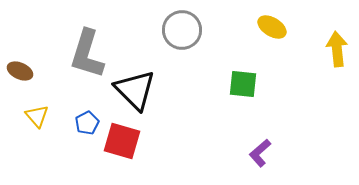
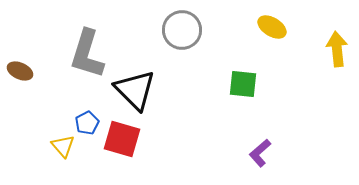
yellow triangle: moved 26 px right, 30 px down
red square: moved 2 px up
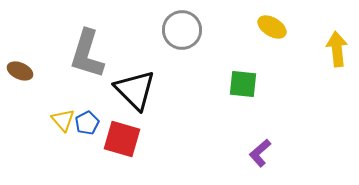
yellow triangle: moved 26 px up
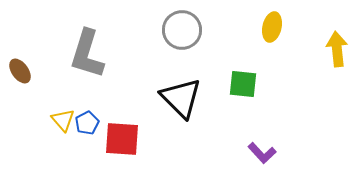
yellow ellipse: rotated 72 degrees clockwise
brown ellipse: rotated 30 degrees clockwise
black triangle: moved 46 px right, 8 px down
red square: rotated 12 degrees counterclockwise
purple L-shape: moved 2 px right; rotated 92 degrees counterclockwise
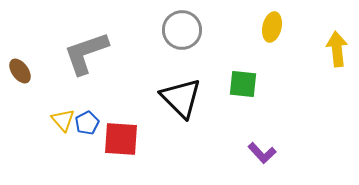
gray L-shape: moved 1 px left, 1 px up; rotated 54 degrees clockwise
red square: moved 1 px left
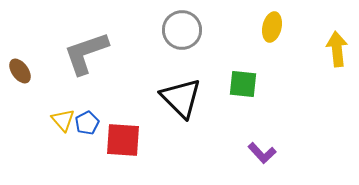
red square: moved 2 px right, 1 px down
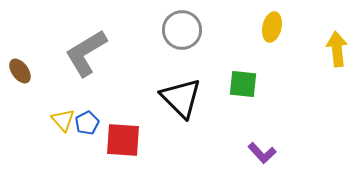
gray L-shape: rotated 12 degrees counterclockwise
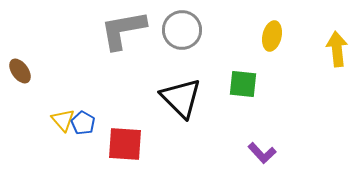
yellow ellipse: moved 9 px down
gray L-shape: moved 37 px right, 23 px up; rotated 21 degrees clockwise
blue pentagon: moved 4 px left; rotated 15 degrees counterclockwise
red square: moved 2 px right, 4 px down
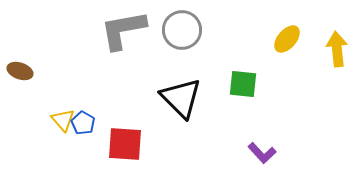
yellow ellipse: moved 15 px right, 3 px down; rotated 28 degrees clockwise
brown ellipse: rotated 35 degrees counterclockwise
